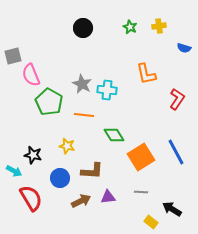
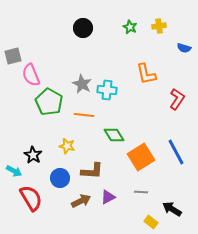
black star: rotated 18 degrees clockwise
purple triangle: rotated 21 degrees counterclockwise
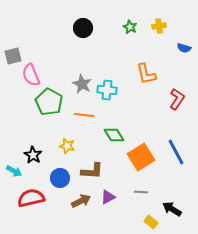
red semicircle: rotated 72 degrees counterclockwise
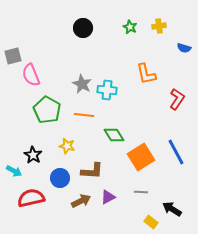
green pentagon: moved 2 px left, 8 px down
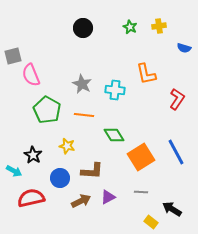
cyan cross: moved 8 px right
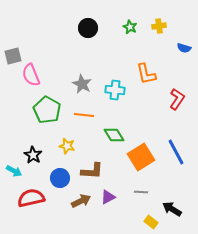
black circle: moved 5 px right
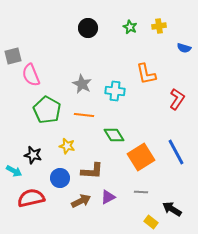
cyan cross: moved 1 px down
black star: rotated 18 degrees counterclockwise
